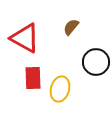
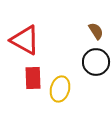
brown semicircle: moved 25 px right, 4 px down; rotated 108 degrees clockwise
red triangle: moved 2 px down
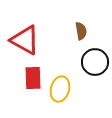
brown semicircle: moved 15 px left; rotated 24 degrees clockwise
black circle: moved 1 px left
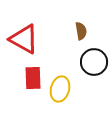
red triangle: moved 1 px left, 1 px up
black circle: moved 1 px left
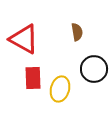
brown semicircle: moved 4 px left, 1 px down
black circle: moved 7 px down
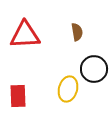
red triangle: moved 1 px right, 4 px up; rotated 32 degrees counterclockwise
red rectangle: moved 15 px left, 18 px down
yellow ellipse: moved 8 px right
